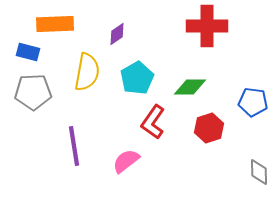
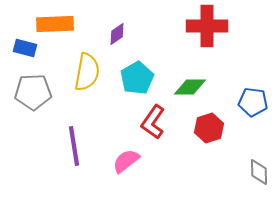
blue rectangle: moved 3 px left, 4 px up
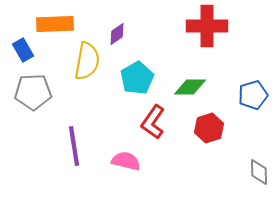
blue rectangle: moved 2 px left, 2 px down; rotated 45 degrees clockwise
yellow semicircle: moved 11 px up
blue pentagon: moved 7 px up; rotated 24 degrees counterclockwise
pink semicircle: rotated 52 degrees clockwise
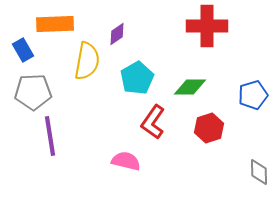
purple line: moved 24 px left, 10 px up
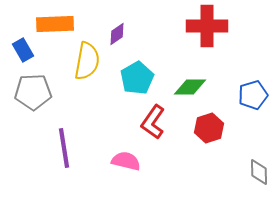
purple line: moved 14 px right, 12 px down
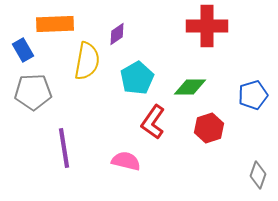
gray diamond: moved 1 px left, 3 px down; rotated 20 degrees clockwise
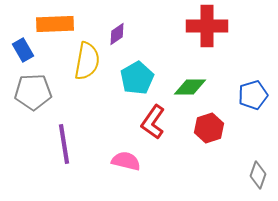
purple line: moved 4 px up
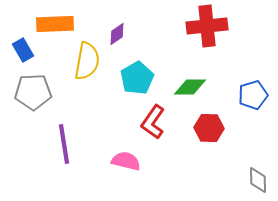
red cross: rotated 6 degrees counterclockwise
red hexagon: rotated 20 degrees clockwise
gray diamond: moved 5 px down; rotated 20 degrees counterclockwise
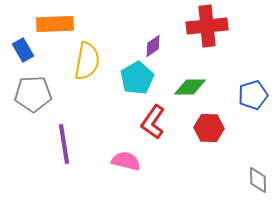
purple diamond: moved 36 px right, 12 px down
gray pentagon: moved 2 px down
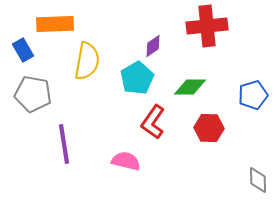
gray pentagon: rotated 12 degrees clockwise
